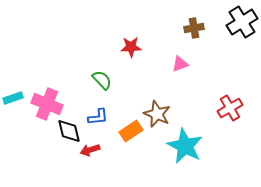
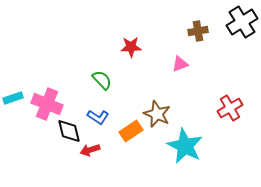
brown cross: moved 4 px right, 3 px down
blue L-shape: rotated 40 degrees clockwise
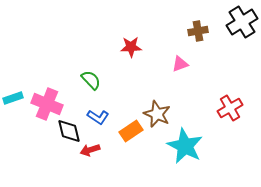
green semicircle: moved 11 px left
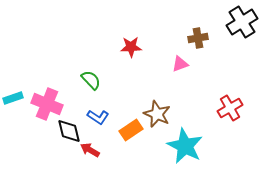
brown cross: moved 7 px down
orange rectangle: moved 1 px up
red arrow: rotated 48 degrees clockwise
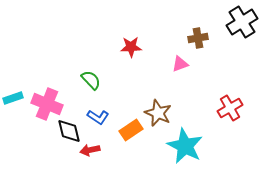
brown star: moved 1 px right, 1 px up
red arrow: rotated 42 degrees counterclockwise
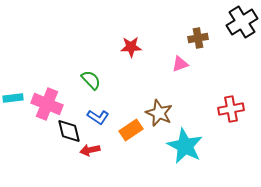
cyan rectangle: rotated 12 degrees clockwise
red cross: moved 1 px right, 1 px down; rotated 20 degrees clockwise
brown star: moved 1 px right
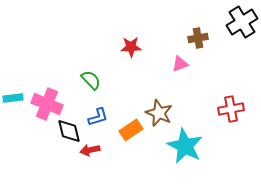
blue L-shape: rotated 50 degrees counterclockwise
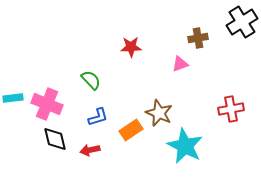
black diamond: moved 14 px left, 8 px down
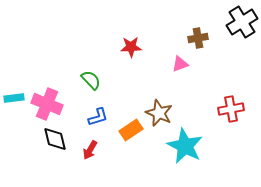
cyan rectangle: moved 1 px right
red arrow: rotated 48 degrees counterclockwise
